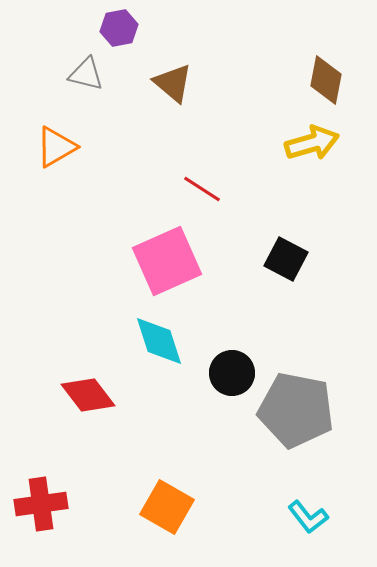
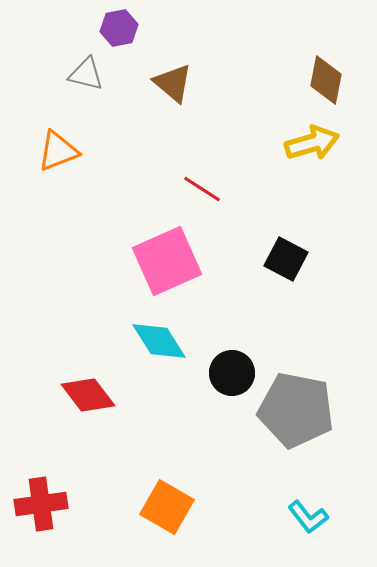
orange triangle: moved 2 px right, 4 px down; rotated 9 degrees clockwise
cyan diamond: rotated 14 degrees counterclockwise
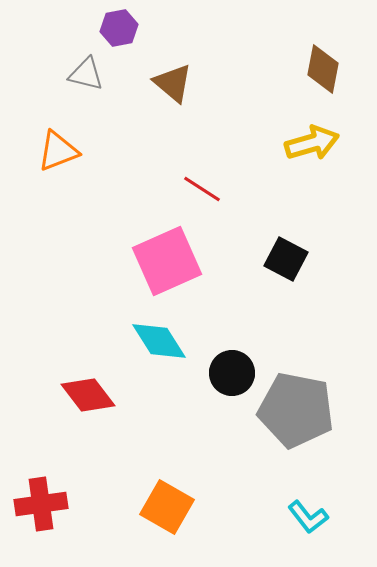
brown diamond: moved 3 px left, 11 px up
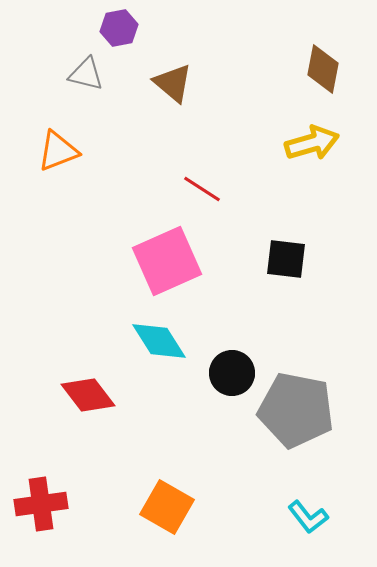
black square: rotated 21 degrees counterclockwise
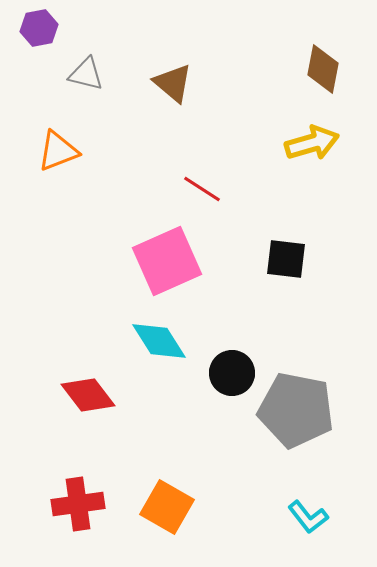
purple hexagon: moved 80 px left
red cross: moved 37 px right
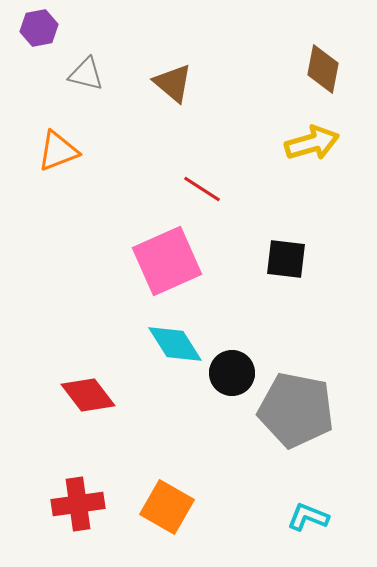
cyan diamond: moved 16 px right, 3 px down
cyan L-shape: rotated 150 degrees clockwise
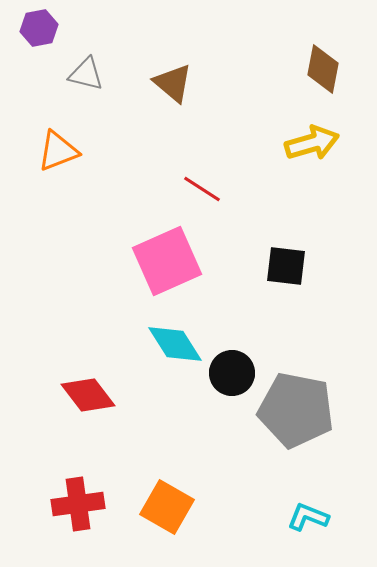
black square: moved 7 px down
